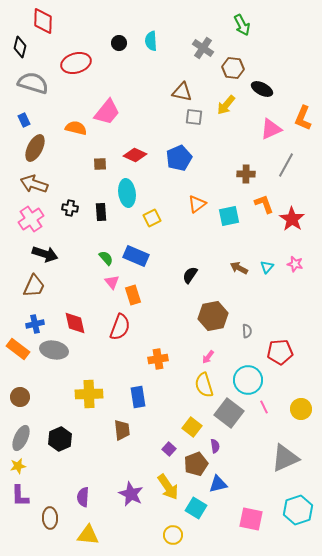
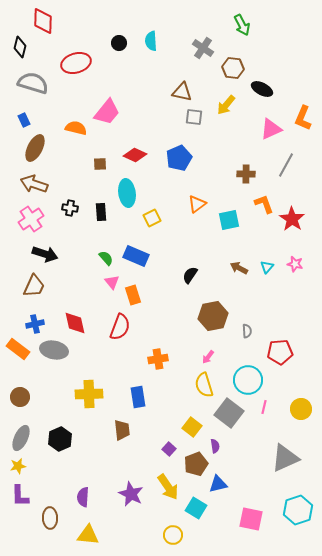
cyan square at (229, 216): moved 4 px down
pink line at (264, 407): rotated 40 degrees clockwise
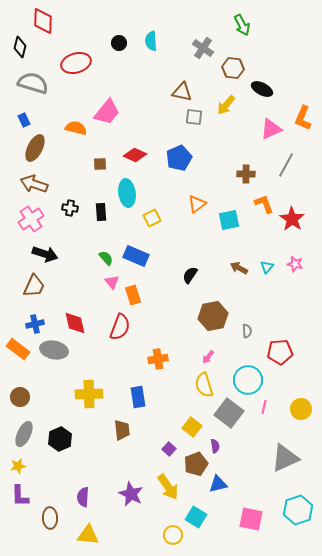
gray ellipse at (21, 438): moved 3 px right, 4 px up
cyan square at (196, 508): moved 9 px down
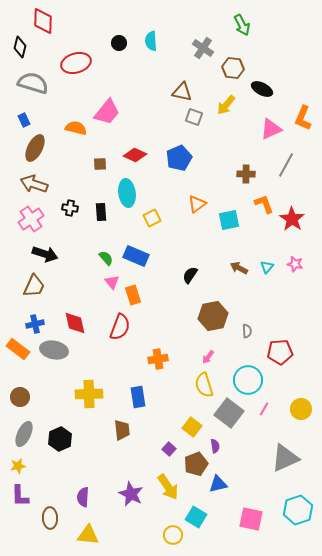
gray square at (194, 117): rotated 12 degrees clockwise
pink line at (264, 407): moved 2 px down; rotated 16 degrees clockwise
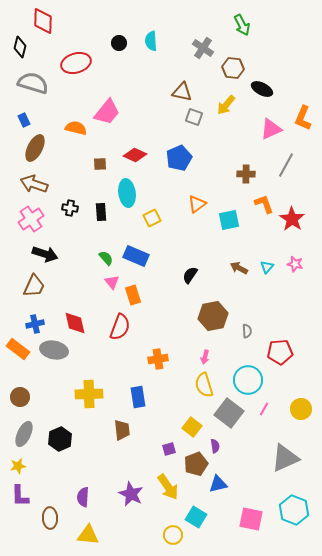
pink arrow at (208, 357): moved 3 px left; rotated 24 degrees counterclockwise
purple square at (169, 449): rotated 32 degrees clockwise
cyan hexagon at (298, 510): moved 4 px left; rotated 20 degrees counterclockwise
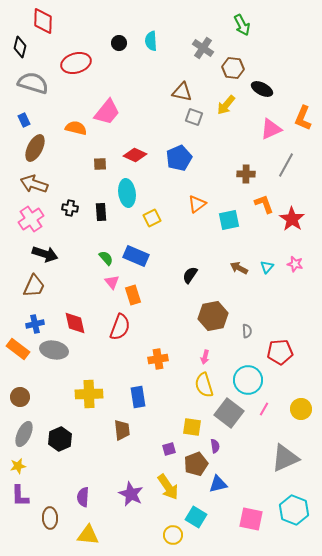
yellow square at (192, 427): rotated 30 degrees counterclockwise
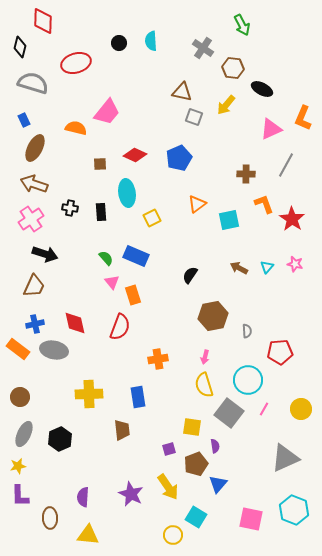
blue triangle at (218, 484): rotated 36 degrees counterclockwise
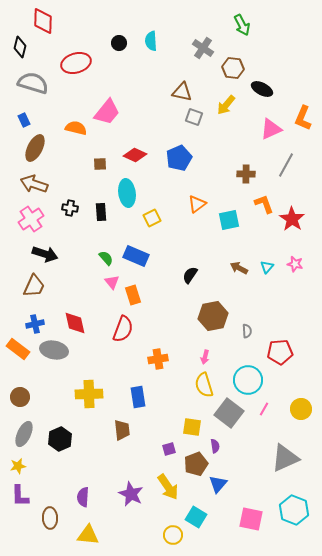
red semicircle at (120, 327): moved 3 px right, 2 px down
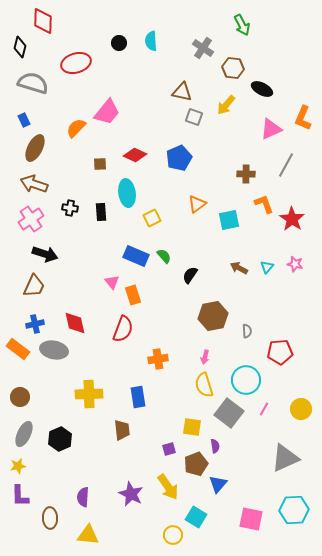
orange semicircle at (76, 128): rotated 60 degrees counterclockwise
green semicircle at (106, 258): moved 58 px right, 2 px up
cyan circle at (248, 380): moved 2 px left
cyan hexagon at (294, 510): rotated 24 degrees counterclockwise
